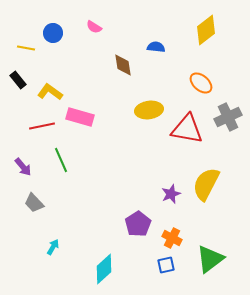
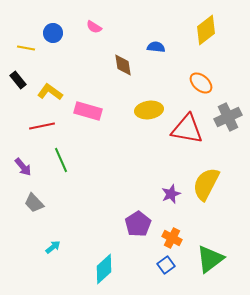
pink rectangle: moved 8 px right, 6 px up
cyan arrow: rotated 21 degrees clockwise
blue square: rotated 24 degrees counterclockwise
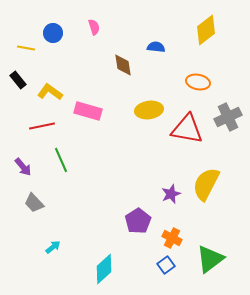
pink semicircle: rotated 140 degrees counterclockwise
orange ellipse: moved 3 px left, 1 px up; rotated 30 degrees counterclockwise
purple pentagon: moved 3 px up
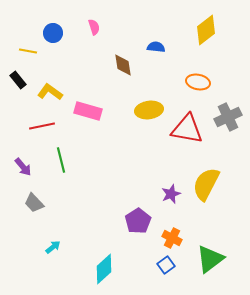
yellow line: moved 2 px right, 3 px down
green line: rotated 10 degrees clockwise
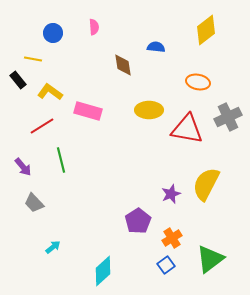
pink semicircle: rotated 14 degrees clockwise
yellow line: moved 5 px right, 8 px down
yellow ellipse: rotated 8 degrees clockwise
red line: rotated 20 degrees counterclockwise
orange cross: rotated 30 degrees clockwise
cyan diamond: moved 1 px left, 2 px down
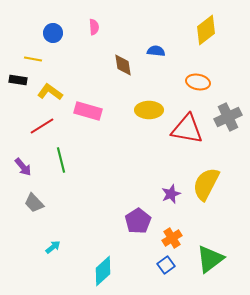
blue semicircle: moved 4 px down
black rectangle: rotated 42 degrees counterclockwise
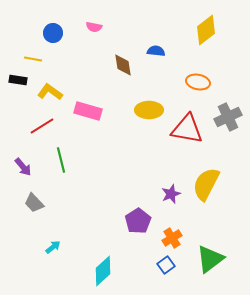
pink semicircle: rotated 105 degrees clockwise
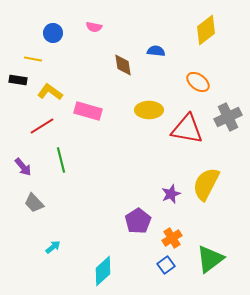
orange ellipse: rotated 25 degrees clockwise
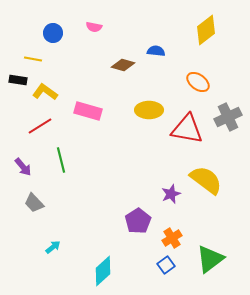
brown diamond: rotated 65 degrees counterclockwise
yellow L-shape: moved 5 px left
red line: moved 2 px left
yellow semicircle: moved 4 px up; rotated 100 degrees clockwise
